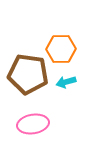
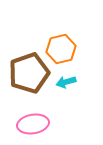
orange hexagon: rotated 12 degrees counterclockwise
brown pentagon: moved 1 px right, 1 px up; rotated 27 degrees counterclockwise
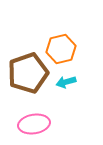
brown pentagon: moved 1 px left
pink ellipse: moved 1 px right
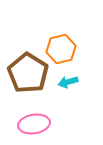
brown pentagon: rotated 21 degrees counterclockwise
cyan arrow: moved 2 px right
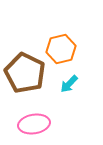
brown pentagon: moved 3 px left; rotated 6 degrees counterclockwise
cyan arrow: moved 1 px right, 2 px down; rotated 30 degrees counterclockwise
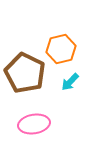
cyan arrow: moved 1 px right, 2 px up
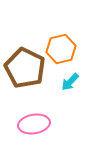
brown pentagon: moved 5 px up
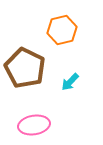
orange hexagon: moved 1 px right, 19 px up
pink ellipse: moved 1 px down
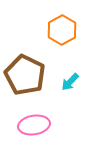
orange hexagon: rotated 16 degrees counterclockwise
brown pentagon: moved 7 px down
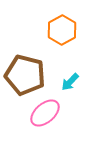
brown pentagon: rotated 12 degrees counterclockwise
pink ellipse: moved 11 px right, 12 px up; rotated 32 degrees counterclockwise
